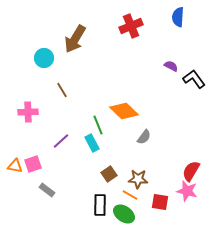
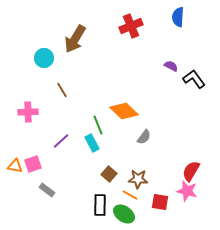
brown square: rotated 14 degrees counterclockwise
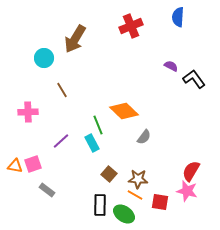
orange line: moved 5 px right
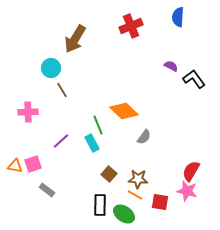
cyan circle: moved 7 px right, 10 px down
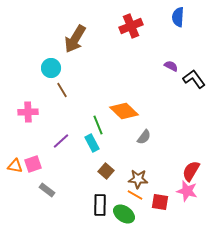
brown square: moved 3 px left, 3 px up
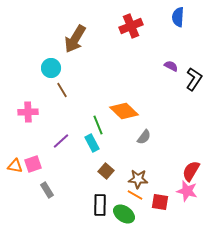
black L-shape: rotated 70 degrees clockwise
gray rectangle: rotated 21 degrees clockwise
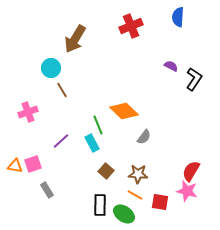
pink cross: rotated 18 degrees counterclockwise
brown star: moved 5 px up
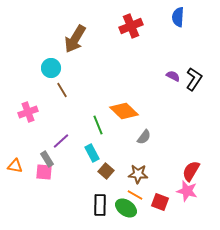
purple semicircle: moved 2 px right, 10 px down
cyan rectangle: moved 10 px down
pink square: moved 11 px right, 8 px down; rotated 24 degrees clockwise
gray rectangle: moved 31 px up
red square: rotated 12 degrees clockwise
green ellipse: moved 2 px right, 6 px up
